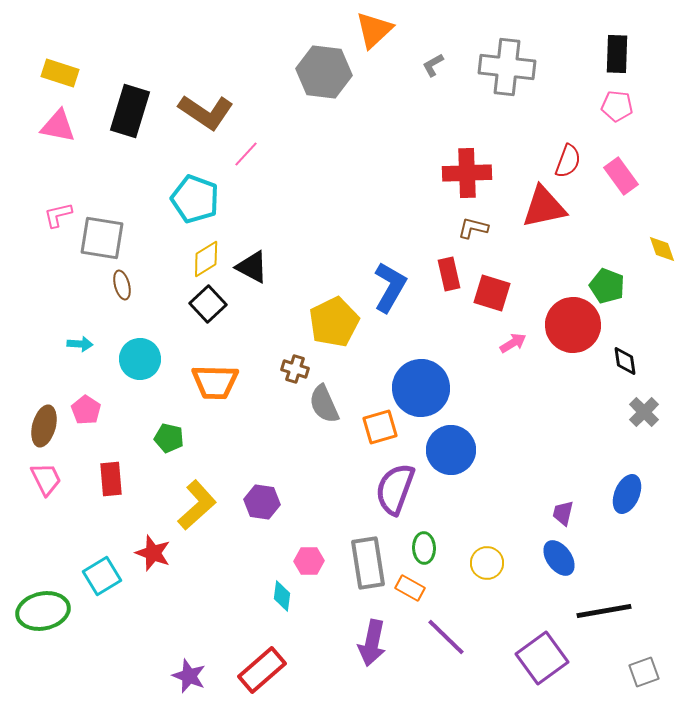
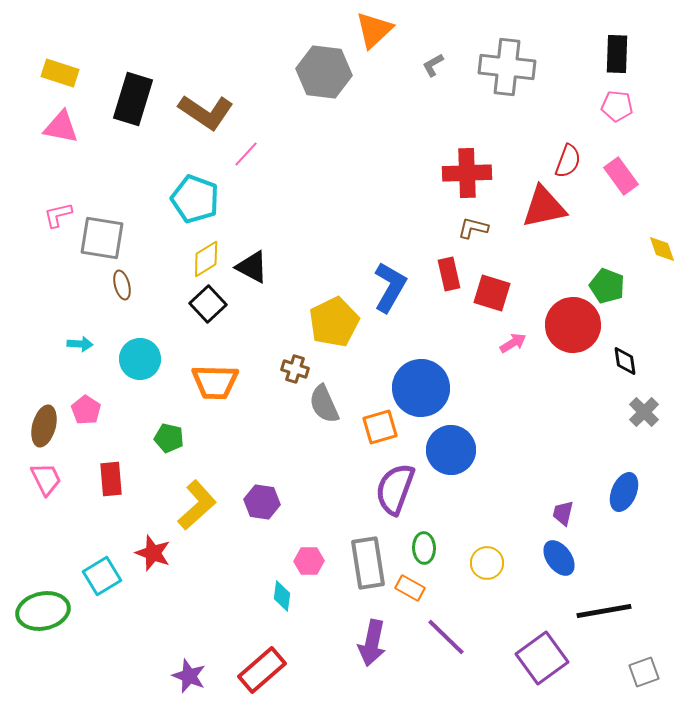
black rectangle at (130, 111): moved 3 px right, 12 px up
pink triangle at (58, 126): moved 3 px right, 1 px down
blue ellipse at (627, 494): moved 3 px left, 2 px up
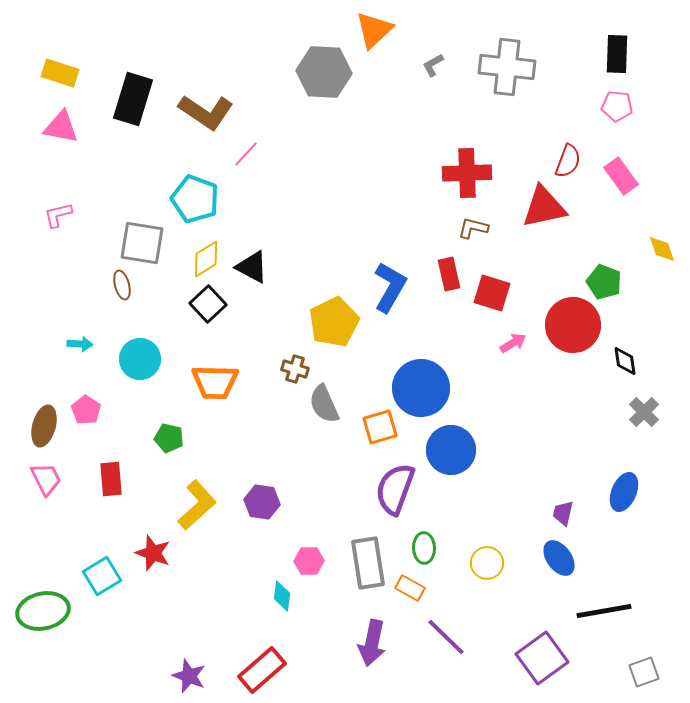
gray hexagon at (324, 72): rotated 4 degrees counterclockwise
gray square at (102, 238): moved 40 px right, 5 px down
green pentagon at (607, 286): moved 3 px left, 4 px up
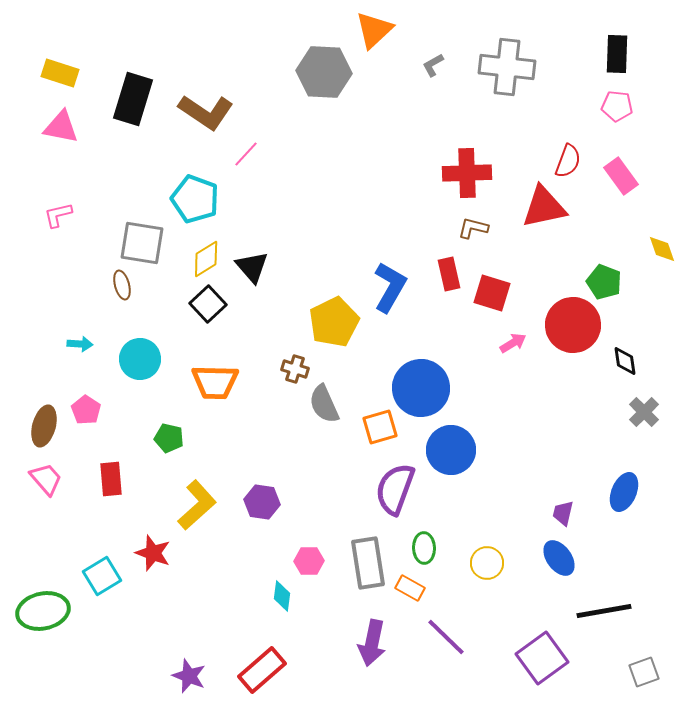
black triangle at (252, 267): rotated 21 degrees clockwise
pink trapezoid at (46, 479): rotated 15 degrees counterclockwise
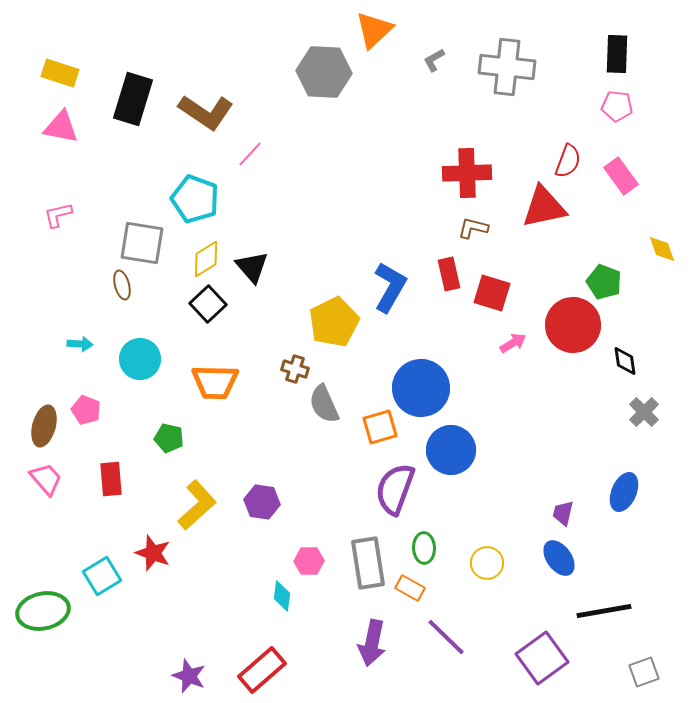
gray L-shape at (433, 65): moved 1 px right, 5 px up
pink line at (246, 154): moved 4 px right
pink pentagon at (86, 410): rotated 12 degrees counterclockwise
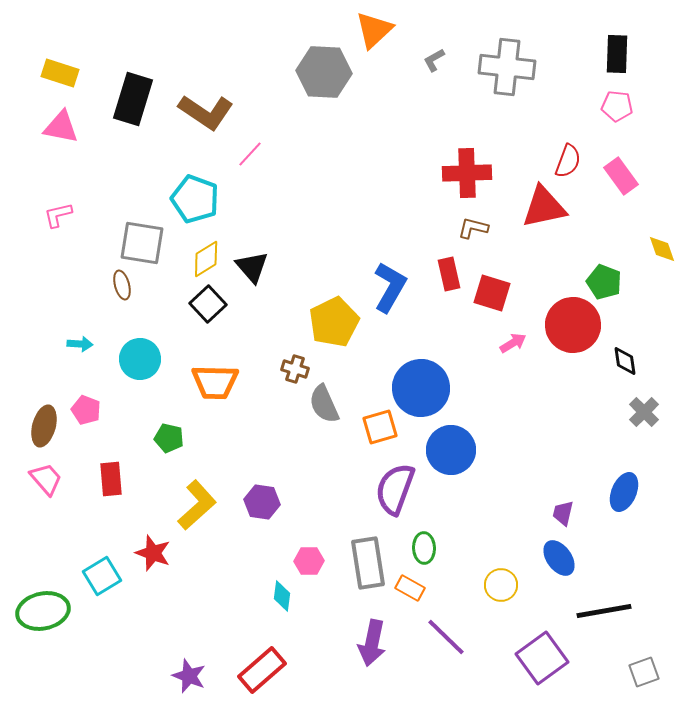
yellow circle at (487, 563): moved 14 px right, 22 px down
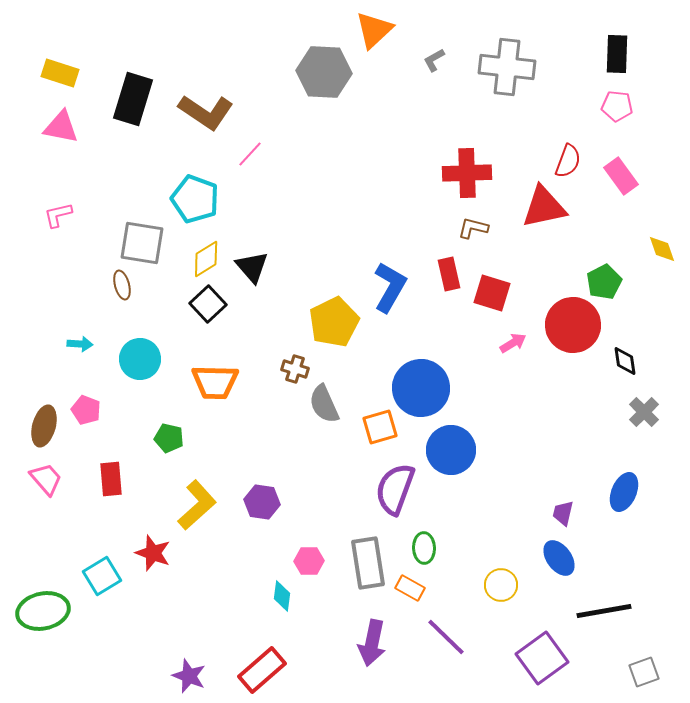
green pentagon at (604, 282): rotated 24 degrees clockwise
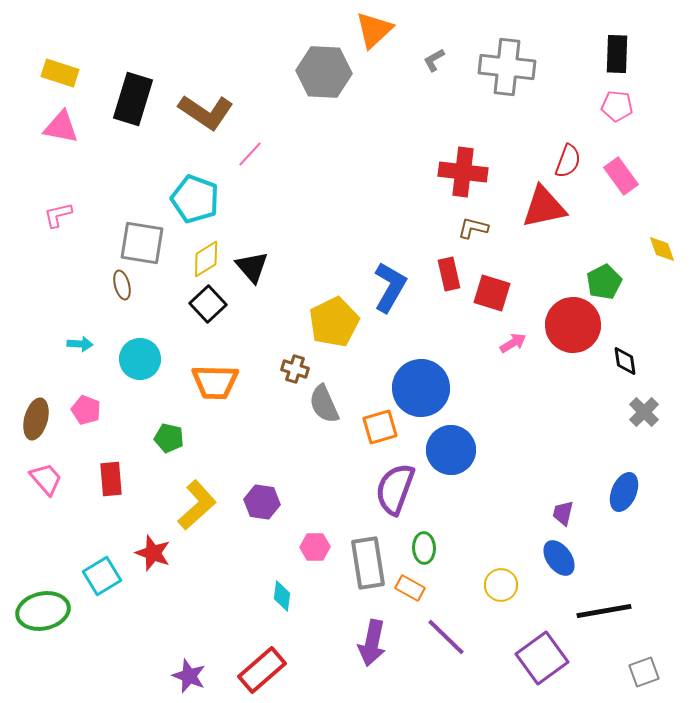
red cross at (467, 173): moved 4 px left, 1 px up; rotated 9 degrees clockwise
brown ellipse at (44, 426): moved 8 px left, 7 px up
pink hexagon at (309, 561): moved 6 px right, 14 px up
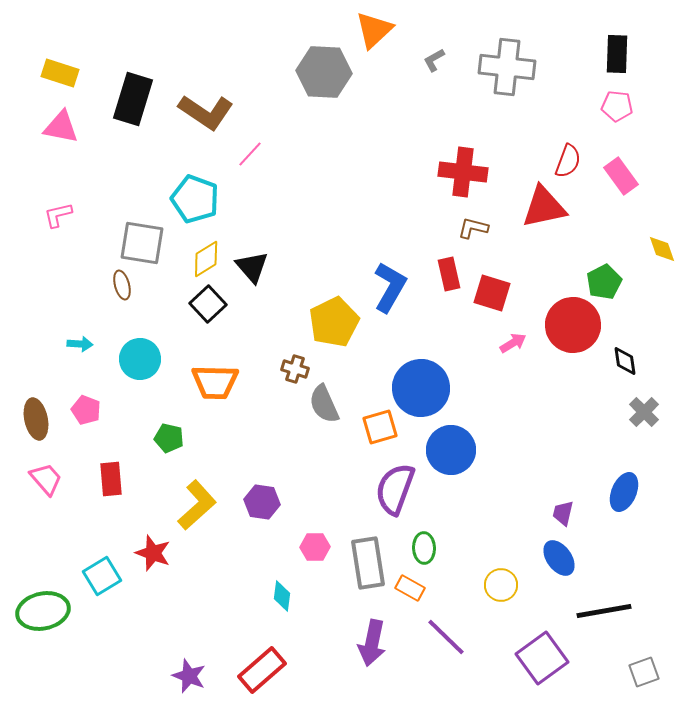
brown ellipse at (36, 419): rotated 27 degrees counterclockwise
